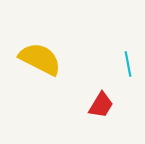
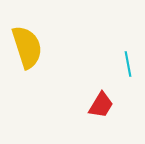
yellow semicircle: moved 13 px left, 12 px up; rotated 45 degrees clockwise
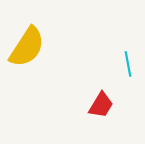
yellow semicircle: rotated 51 degrees clockwise
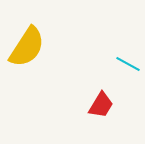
cyan line: rotated 50 degrees counterclockwise
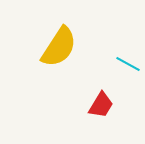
yellow semicircle: moved 32 px right
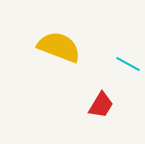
yellow semicircle: rotated 102 degrees counterclockwise
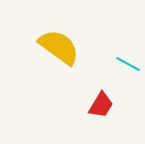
yellow semicircle: rotated 15 degrees clockwise
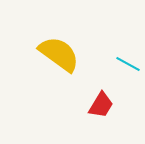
yellow semicircle: moved 7 px down
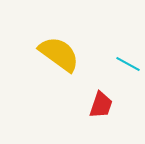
red trapezoid: rotated 12 degrees counterclockwise
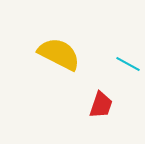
yellow semicircle: rotated 9 degrees counterclockwise
